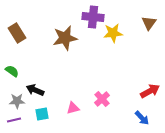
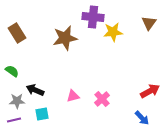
yellow star: moved 1 px up
pink triangle: moved 12 px up
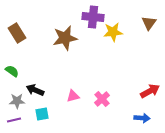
blue arrow: rotated 42 degrees counterclockwise
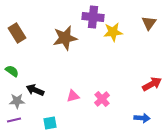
red arrow: moved 2 px right, 7 px up
cyan square: moved 8 px right, 9 px down
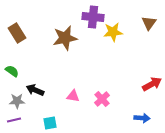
pink triangle: rotated 24 degrees clockwise
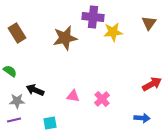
green semicircle: moved 2 px left
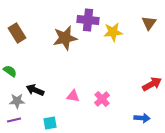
purple cross: moved 5 px left, 3 px down
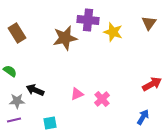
yellow star: rotated 24 degrees clockwise
pink triangle: moved 4 px right, 2 px up; rotated 32 degrees counterclockwise
blue arrow: moved 1 px right, 1 px up; rotated 63 degrees counterclockwise
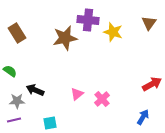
pink triangle: rotated 16 degrees counterclockwise
